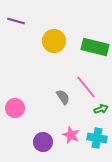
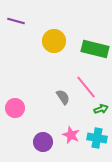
green rectangle: moved 2 px down
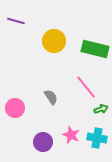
gray semicircle: moved 12 px left
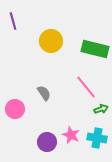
purple line: moved 3 px left; rotated 60 degrees clockwise
yellow circle: moved 3 px left
gray semicircle: moved 7 px left, 4 px up
pink circle: moved 1 px down
purple circle: moved 4 px right
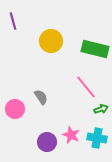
gray semicircle: moved 3 px left, 4 px down
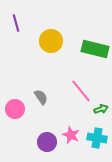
purple line: moved 3 px right, 2 px down
pink line: moved 5 px left, 4 px down
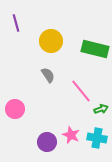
gray semicircle: moved 7 px right, 22 px up
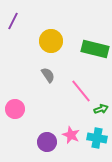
purple line: moved 3 px left, 2 px up; rotated 42 degrees clockwise
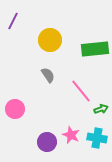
yellow circle: moved 1 px left, 1 px up
green rectangle: rotated 20 degrees counterclockwise
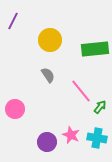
green arrow: moved 1 px left, 2 px up; rotated 32 degrees counterclockwise
